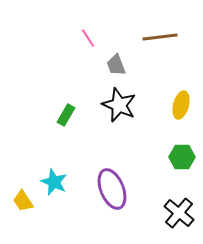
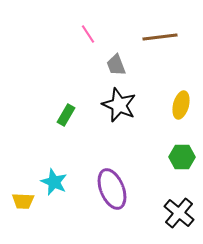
pink line: moved 4 px up
yellow trapezoid: rotated 55 degrees counterclockwise
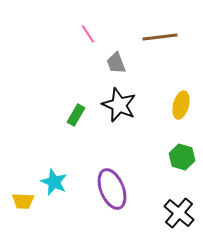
gray trapezoid: moved 2 px up
green rectangle: moved 10 px right
green hexagon: rotated 15 degrees clockwise
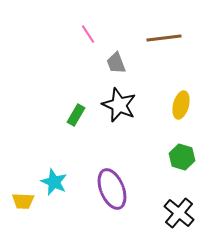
brown line: moved 4 px right, 1 px down
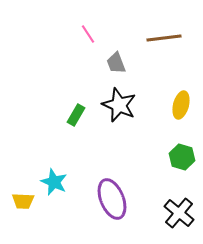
purple ellipse: moved 10 px down
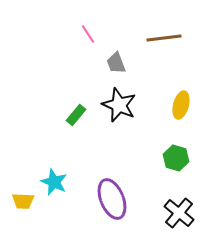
green rectangle: rotated 10 degrees clockwise
green hexagon: moved 6 px left, 1 px down
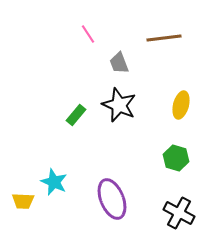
gray trapezoid: moved 3 px right
black cross: rotated 12 degrees counterclockwise
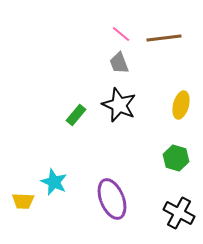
pink line: moved 33 px right; rotated 18 degrees counterclockwise
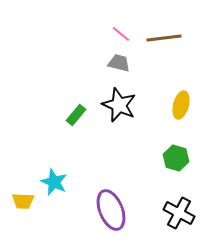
gray trapezoid: rotated 125 degrees clockwise
purple ellipse: moved 1 px left, 11 px down
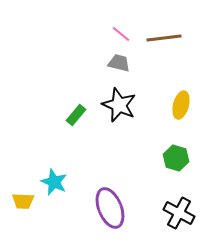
purple ellipse: moved 1 px left, 2 px up
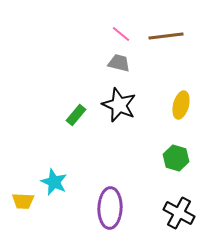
brown line: moved 2 px right, 2 px up
purple ellipse: rotated 24 degrees clockwise
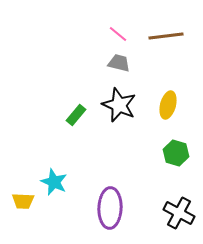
pink line: moved 3 px left
yellow ellipse: moved 13 px left
green hexagon: moved 5 px up
